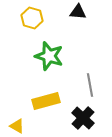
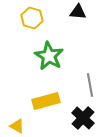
green star: rotated 12 degrees clockwise
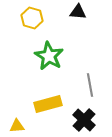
yellow rectangle: moved 2 px right, 3 px down
black cross: moved 1 px right, 2 px down
yellow triangle: rotated 35 degrees counterclockwise
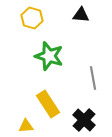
black triangle: moved 3 px right, 3 px down
green star: rotated 12 degrees counterclockwise
gray line: moved 3 px right, 7 px up
yellow rectangle: rotated 72 degrees clockwise
yellow triangle: moved 9 px right
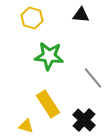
green star: rotated 12 degrees counterclockwise
gray line: rotated 30 degrees counterclockwise
yellow triangle: rotated 21 degrees clockwise
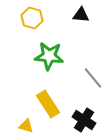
black cross: rotated 10 degrees counterclockwise
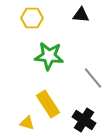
yellow hexagon: rotated 15 degrees counterclockwise
yellow triangle: moved 1 px right, 3 px up
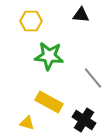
yellow hexagon: moved 1 px left, 3 px down
yellow rectangle: moved 1 px right, 2 px up; rotated 28 degrees counterclockwise
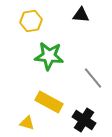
yellow hexagon: rotated 10 degrees counterclockwise
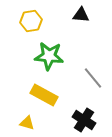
yellow rectangle: moved 5 px left, 7 px up
